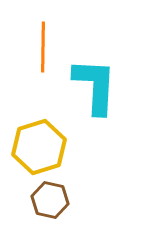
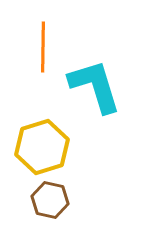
cyan L-shape: rotated 20 degrees counterclockwise
yellow hexagon: moved 3 px right
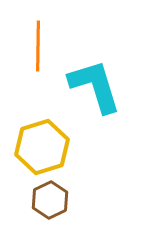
orange line: moved 5 px left, 1 px up
brown hexagon: rotated 21 degrees clockwise
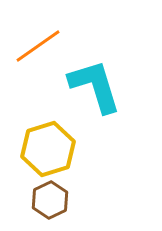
orange line: rotated 54 degrees clockwise
yellow hexagon: moved 6 px right, 2 px down
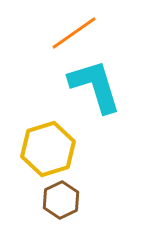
orange line: moved 36 px right, 13 px up
brown hexagon: moved 11 px right
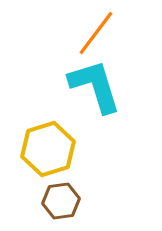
orange line: moved 22 px right; rotated 18 degrees counterclockwise
brown hexagon: moved 1 px down; rotated 18 degrees clockwise
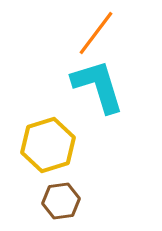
cyan L-shape: moved 3 px right
yellow hexagon: moved 4 px up
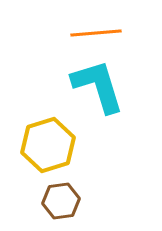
orange line: rotated 48 degrees clockwise
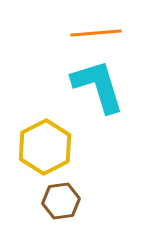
yellow hexagon: moved 3 px left, 2 px down; rotated 10 degrees counterclockwise
